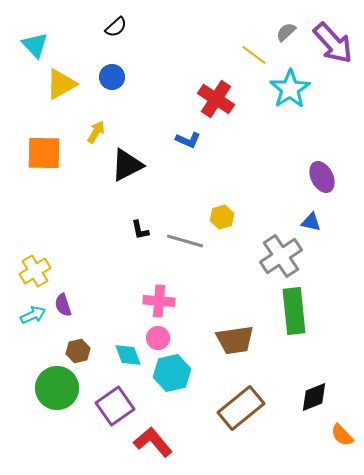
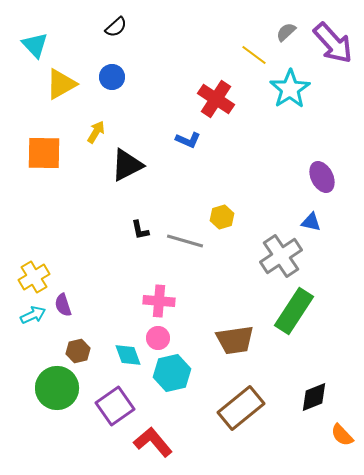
yellow cross: moved 1 px left, 6 px down
green rectangle: rotated 39 degrees clockwise
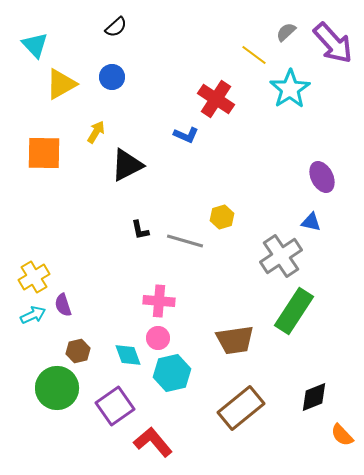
blue L-shape: moved 2 px left, 5 px up
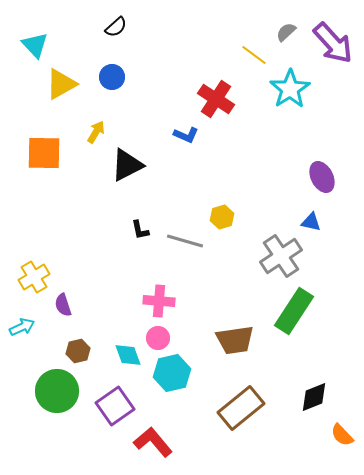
cyan arrow: moved 11 px left, 12 px down
green circle: moved 3 px down
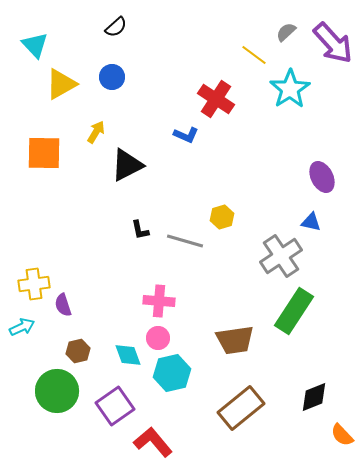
yellow cross: moved 7 px down; rotated 24 degrees clockwise
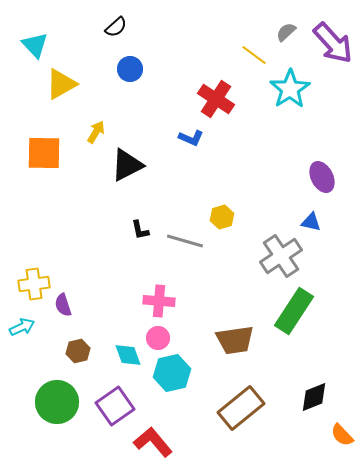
blue circle: moved 18 px right, 8 px up
blue L-shape: moved 5 px right, 3 px down
green circle: moved 11 px down
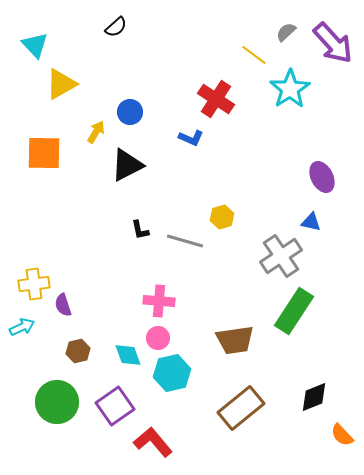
blue circle: moved 43 px down
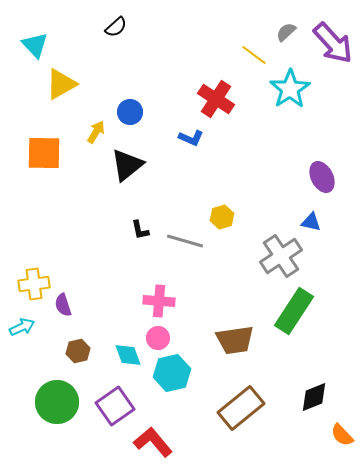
black triangle: rotated 12 degrees counterclockwise
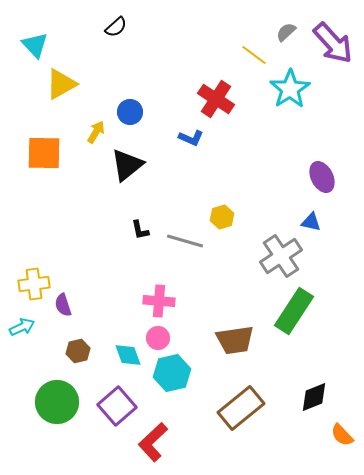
purple square: moved 2 px right; rotated 6 degrees counterclockwise
red L-shape: rotated 93 degrees counterclockwise
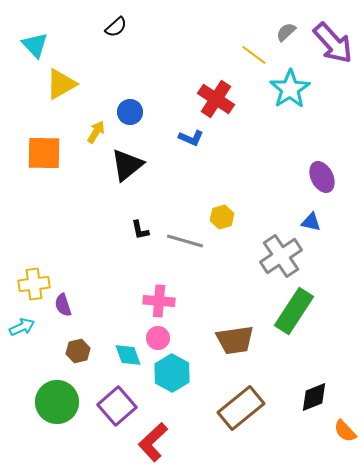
cyan hexagon: rotated 18 degrees counterclockwise
orange semicircle: moved 3 px right, 4 px up
